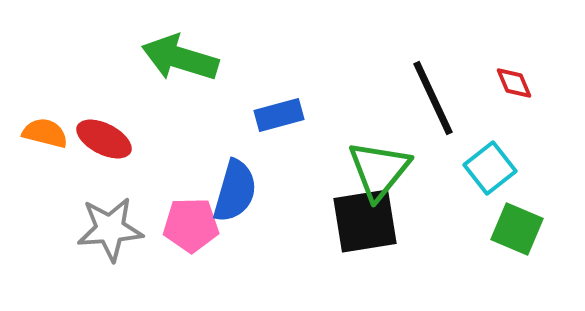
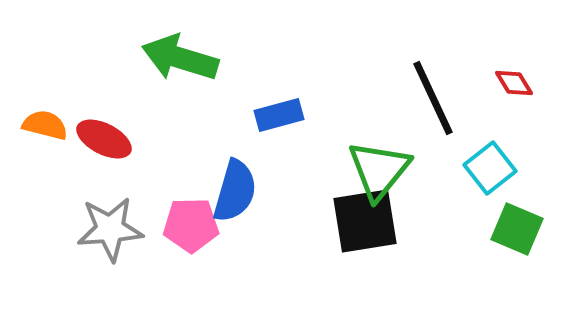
red diamond: rotated 9 degrees counterclockwise
orange semicircle: moved 8 px up
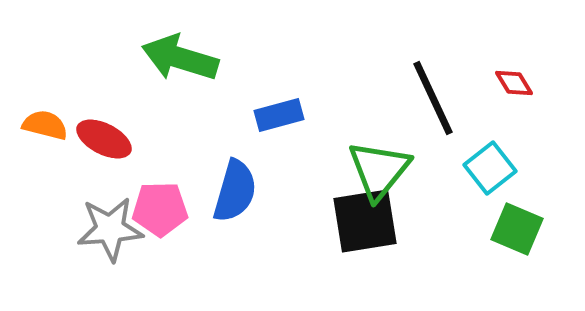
pink pentagon: moved 31 px left, 16 px up
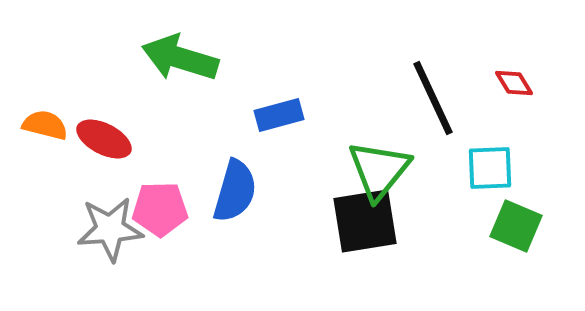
cyan square: rotated 36 degrees clockwise
green square: moved 1 px left, 3 px up
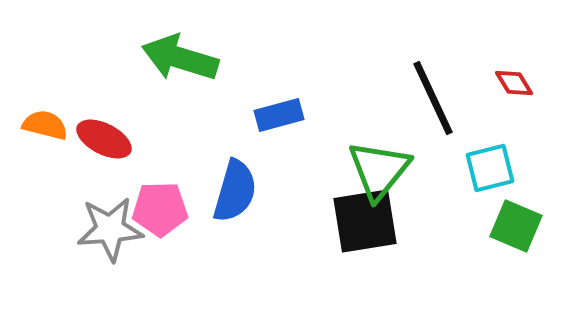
cyan square: rotated 12 degrees counterclockwise
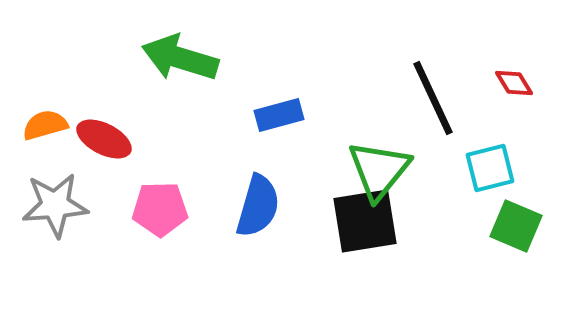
orange semicircle: rotated 30 degrees counterclockwise
blue semicircle: moved 23 px right, 15 px down
gray star: moved 55 px left, 24 px up
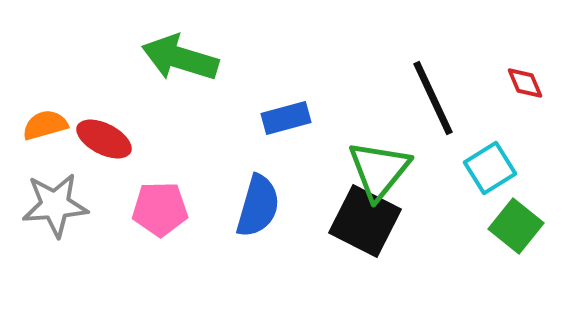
red diamond: moved 11 px right; rotated 9 degrees clockwise
blue rectangle: moved 7 px right, 3 px down
cyan square: rotated 18 degrees counterclockwise
black square: rotated 36 degrees clockwise
green square: rotated 16 degrees clockwise
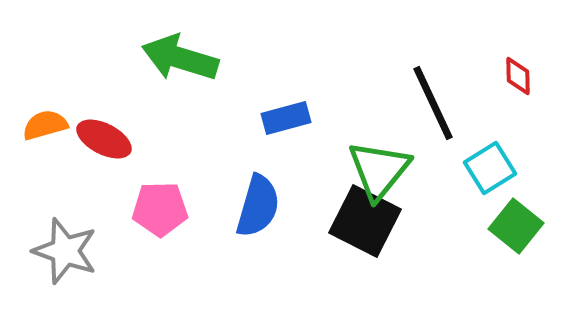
red diamond: moved 7 px left, 7 px up; rotated 21 degrees clockwise
black line: moved 5 px down
gray star: moved 10 px right, 46 px down; rotated 24 degrees clockwise
